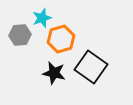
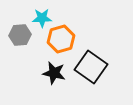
cyan star: rotated 18 degrees clockwise
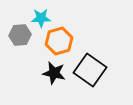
cyan star: moved 1 px left
orange hexagon: moved 2 px left, 2 px down
black square: moved 1 px left, 3 px down
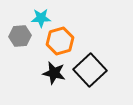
gray hexagon: moved 1 px down
orange hexagon: moved 1 px right
black square: rotated 12 degrees clockwise
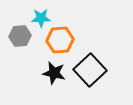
orange hexagon: moved 1 px up; rotated 12 degrees clockwise
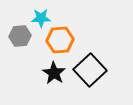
black star: rotated 20 degrees clockwise
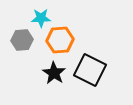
gray hexagon: moved 2 px right, 4 px down
black square: rotated 20 degrees counterclockwise
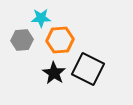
black square: moved 2 px left, 1 px up
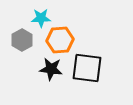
gray hexagon: rotated 25 degrees counterclockwise
black square: moved 1 px left, 1 px up; rotated 20 degrees counterclockwise
black star: moved 3 px left, 4 px up; rotated 25 degrees counterclockwise
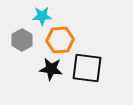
cyan star: moved 1 px right, 2 px up
